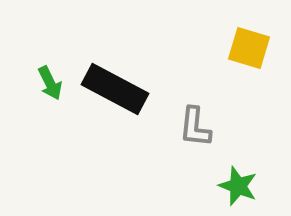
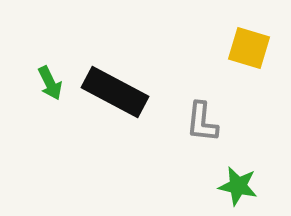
black rectangle: moved 3 px down
gray L-shape: moved 7 px right, 5 px up
green star: rotated 9 degrees counterclockwise
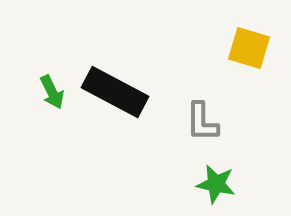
green arrow: moved 2 px right, 9 px down
gray L-shape: rotated 6 degrees counterclockwise
green star: moved 22 px left, 2 px up
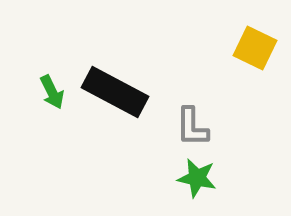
yellow square: moved 6 px right; rotated 9 degrees clockwise
gray L-shape: moved 10 px left, 5 px down
green star: moved 19 px left, 6 px up
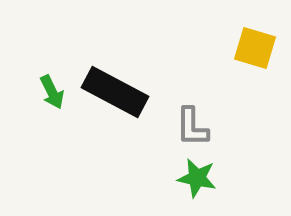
yellow square: rotated 9 degrees counterclockwise
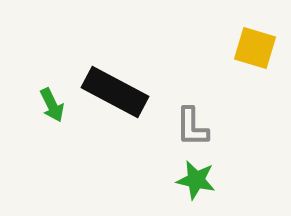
green arrow: moved 13 px down
green star: moved 1 px left, 2 px down
